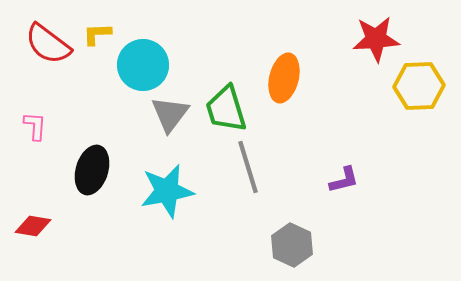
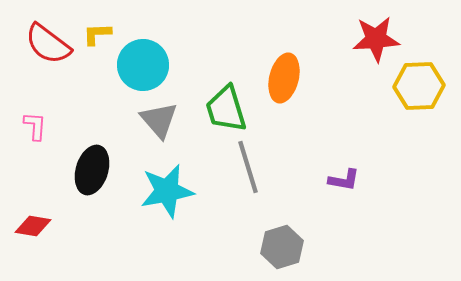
gray triangle: moved 11 px left, 6 px down; rotated 18 degrees counterclockwise
purple L-shape: rotated 24 degrees clockwise
gray hexagon: moved 10 px left, 2 px down; rotated 18 degrees clockwise
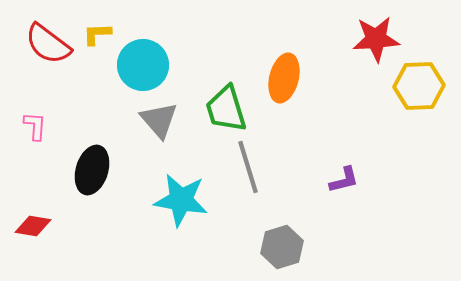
purple L-shape: rotated 24 degrees counterclockwise
cyan star: moved 14 px right, 9 px down; rotated 20 degrees clockwise
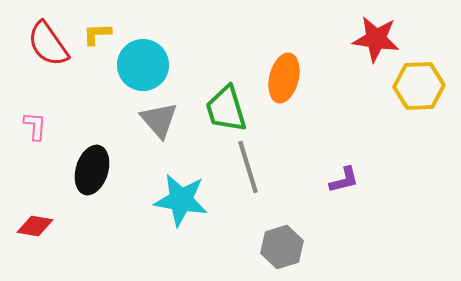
red star: rotated 12 degrees clockwise
red semicircle: rotated 18 degrees clockwise
red diamond: moved 2 px right
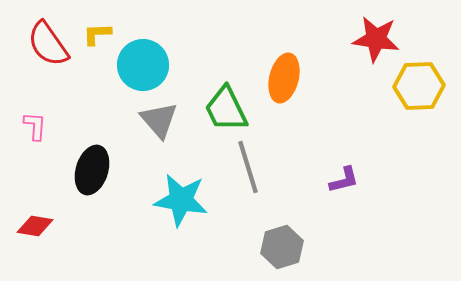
green trapezoid: rotated 9 degrees counterclockwise
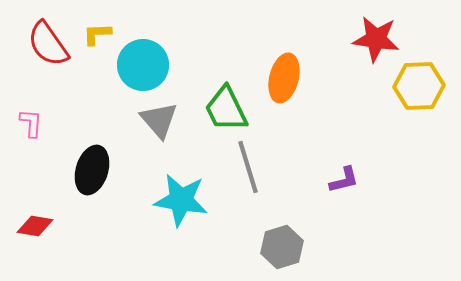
pink L-shape: moved 4 px left, 3 px up
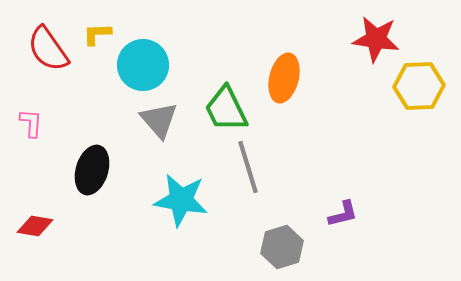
red semicircle: moved 5 px down
purple L-shape: moved 1 px left, 34 px down
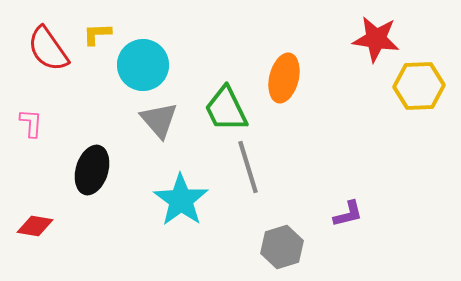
cyan star: rotated 26 degrees clockwise
purple L-shape: moved 5 px right
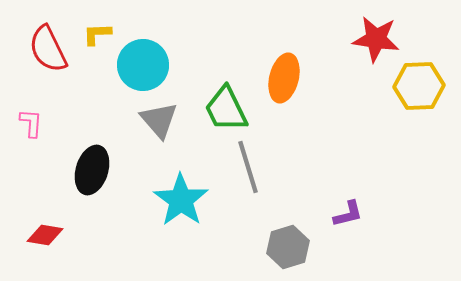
red semicircle: rotated 9 degrees clockwise
red diamond: moved 10 px right, 9 px down
gray hexagon: moved 6 px right
